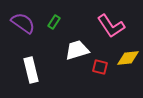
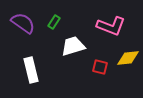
pink L-shape: rotated 36 degrees counterclockwise
white trapezoid: moved 4 px left, 4 px up
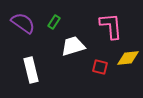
pink L-shape: rotated 116 degrees counterclockwise
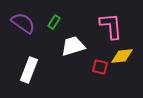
yellow diamond: moved 6 px left, 2 px up
white rectangle: moved 2 px left; rotated 35 degrees clockwise
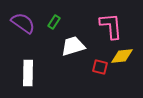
white rectangle: moved 1 px left, 3 px down; rotated 20 degrees counterclockwise
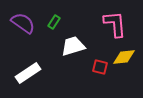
pink L-shape: moved 4 px right, 2 px up
yellow diamond: moved 2 px right, 1 px down
white rectangle: rotated 55 degrees clockwise
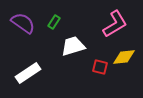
pink L-shape: rotated 64 degrees clockwise
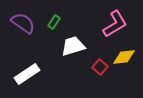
red square: rotated 28 degrees clockwise
white rectangle: moved 1 px left, 1 px down
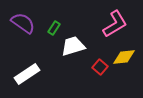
green rectangle: moved 6 px down
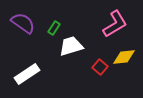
white trapezoid: moved 2 px left
